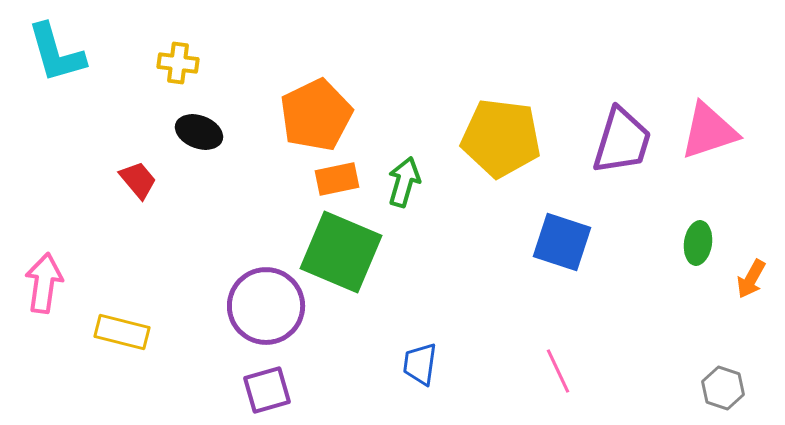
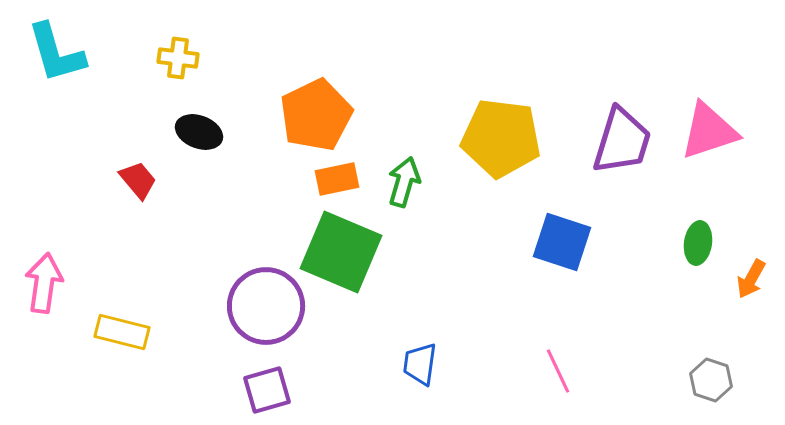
yellow cross: moved 5 px up
gray hexagon: moved 12 px left, 8 px up
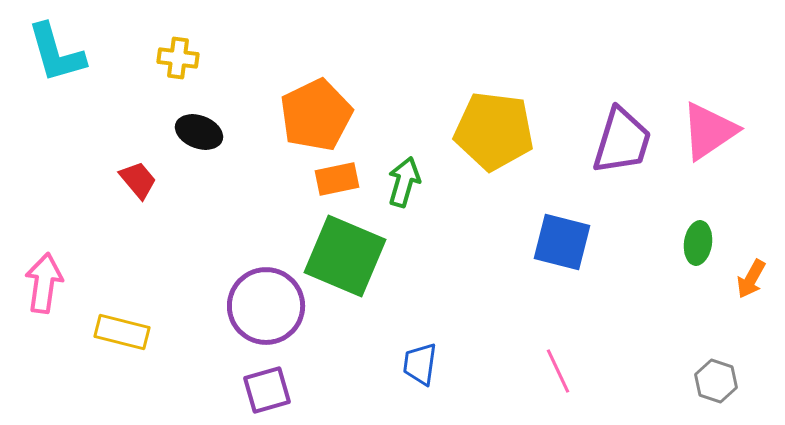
pink triangle: rotated 16 degrees counterclockwise
yellow pentagon: moved 7 px left, 7 px up
blue square: rotated 4 degrees counterclockwise
green square: moved 4 px right, 4 px down
gray hexagon: moved 5 px right, 1 px down
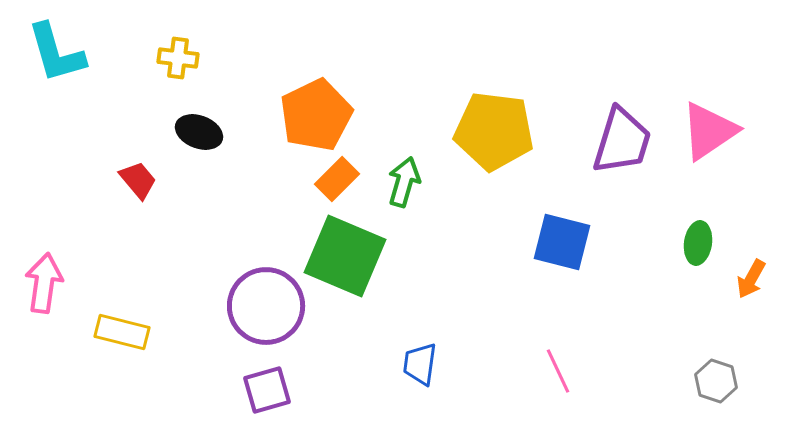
orange rectangle: rotated 33 degrees counterclockwise
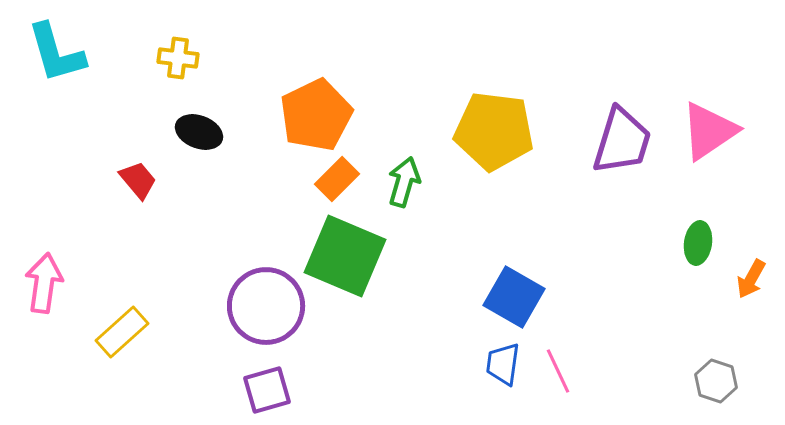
blue square: moved 48 px left, 55 px down; rotated 16 degrees clockwise
yellow rectangle: rotated 56 degrees counterclockwise
blue trapezoid: moved 83 px right
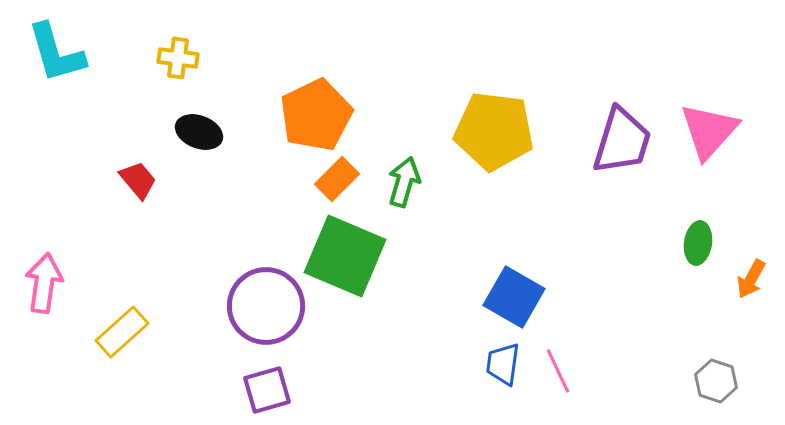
pink triangle: rotated 14 degrees counterclockwise
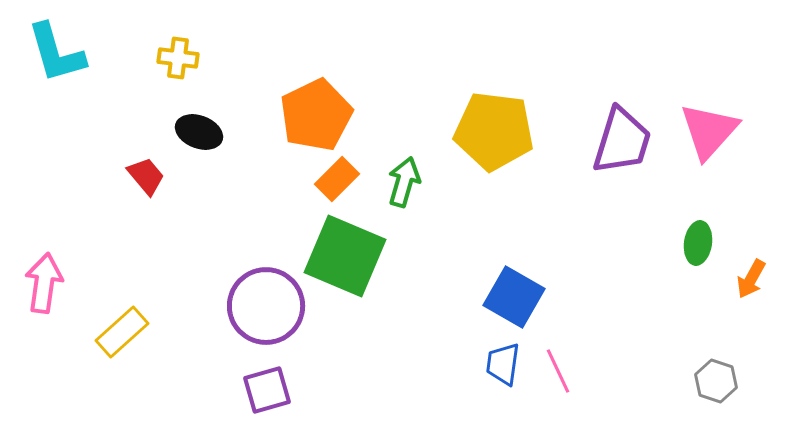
red trapezoid: moved 8 px right, 4 px up
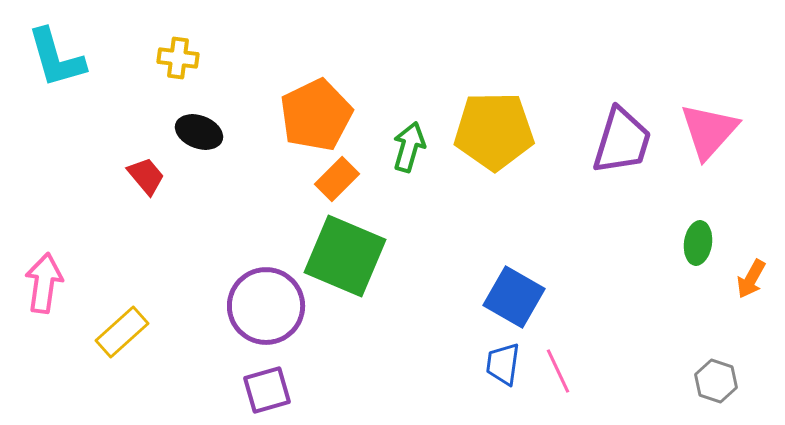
cyan L-shape: moved 5 px down
yellow pentagon: rotated 8 degrees counterclockwise
green arrow: moved 5 px right, 35 px up
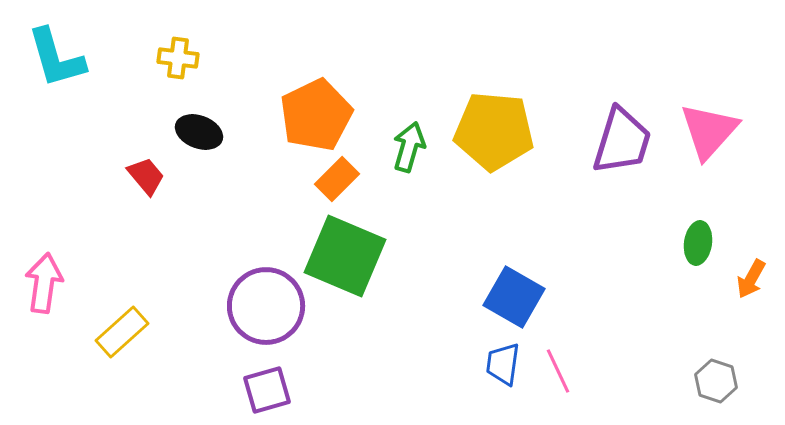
yellow pentagon: rotated 6 degrees clockwise
